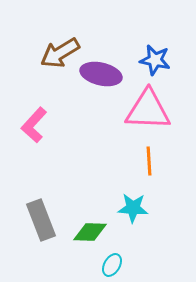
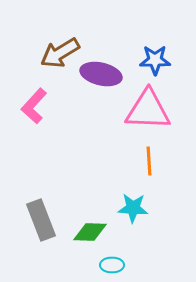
blue star: rotated 12 degrees counterclockwise
pink L-shape: moved 19 px up
cyan ellipse: rotated 60 degrees clockwise
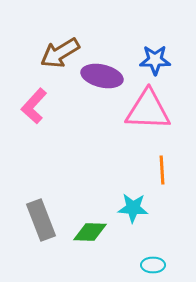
purple ellipse: moved 1 px right, 2 px down
orange line: moved 13 px right, 9 px down
cyan ellipse: moved 41 px right
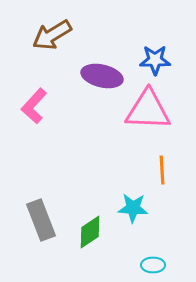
brown arrow: moved 8 px left, 18 px up
green diamond: rotated 36 degrees counterclockwise
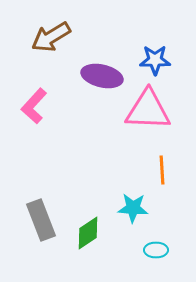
brown arrow: moved 1 px left, 2 px down
green diamond: moved 2 px left, 1 px down
cyan ellipse: moved 3 px right, 15 px up
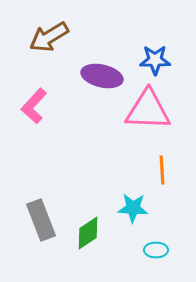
brown arrow: moved 2 px left
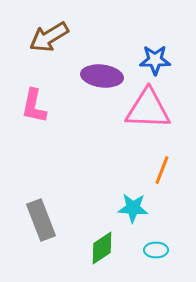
purple ellipse: rotated 6 degrees counterclockwise
pink L-shape: rotated 30 degrees counterclockwise
pink triangle: moved 1 px up
orange line: rotated 24 degrees clockwise
green diamond: moved 14 px right, 15 px down
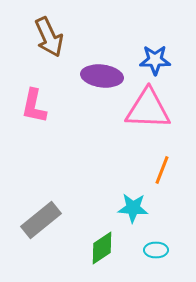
brown arrow: rotated 84 degrees counterclockwise
gray rectangle: rotated 72 degrees clockwise
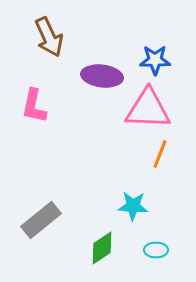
orange line: moved 2 px left, 16 px up
cyan star: moved 2 px up
